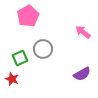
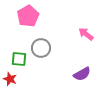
pink arrow: moved 3 px right, 2 px down
gray circle: moved 2 px left, 1 px up
green square: moved 1 px left, 1 px down; rotated 28 degrees clockwise
red star: moved 2 px left
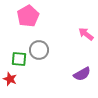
gray circle: moved 2 px left, 2 px down
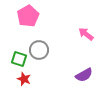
green square: rotated 14 degrees clockwise
purple semicircle: moved 2 px right, 1 px down
red star: moved 14 px right
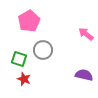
pink pentagon: moved 1 px right, 5 px down
gray circle: moved 4 px right
purple semicircle: rotated 138 degrees counterclockwise
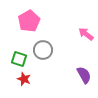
purple semicircle: rotated 48 degrees clockwise
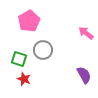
pink arrow: moved 1 px up
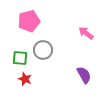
pink pentagon: rotated 15 degrees clockwise
green square: moved 1 px right, 1 px up; rotated 14 degrees counterclockwise
red star: moved 1 px right
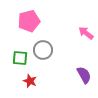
red star: moved 5 px right, 2 px down
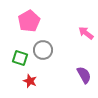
pink pentagon: rotated 15 degrees counterclockwise
green square: rotated 14 degrees clockwise
